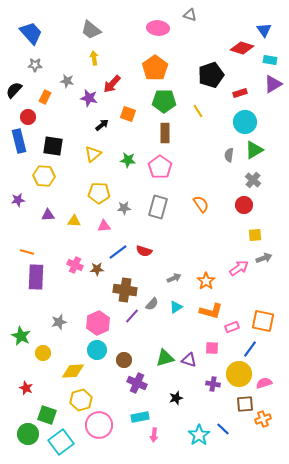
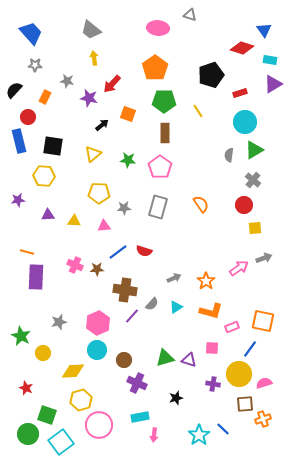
yellow square at (255, 235): moved 7 px up
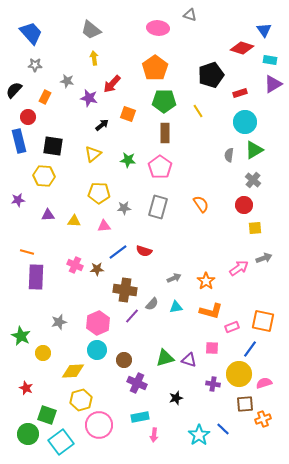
cyan triangle at (176, 307): rotated 24 degrees clockwise
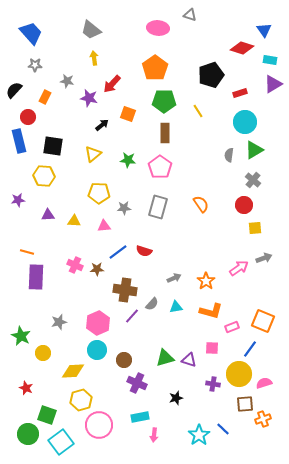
orange square at (263, 321): rotated 10 degrees clockwise
